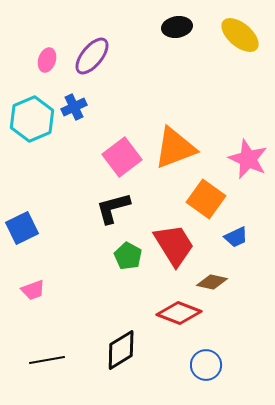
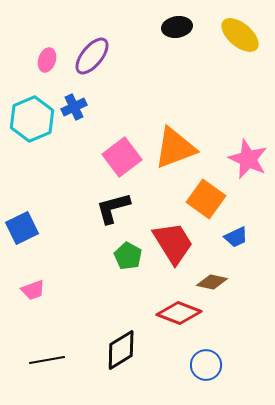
red trapezoid: moved 1 px left, 2 px up
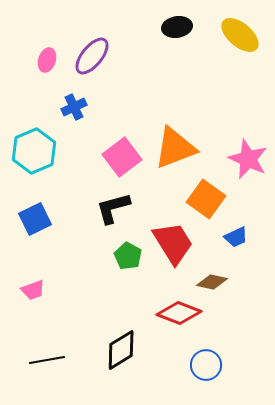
cyan hexagon: moved 2 px right, 32 px down
blue square: moved 13 px right, 9 px up
